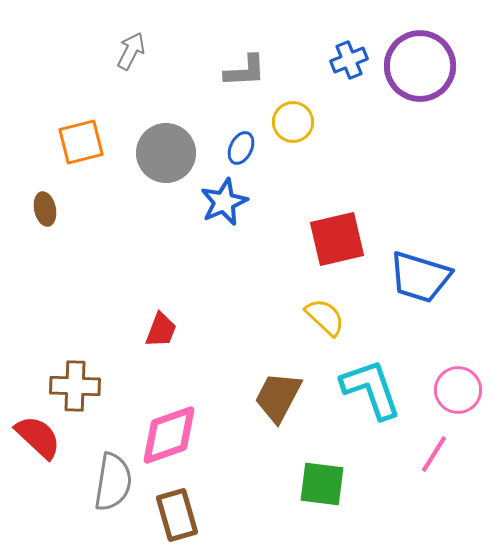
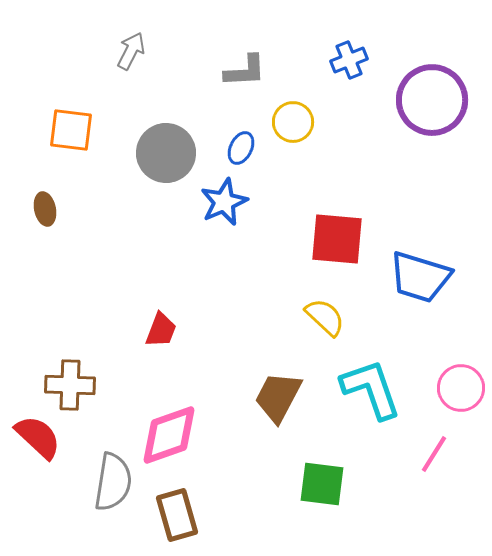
purple circle: moved 12 px right, 34 px down
orange square: moved 10 px left, 12 px up; rotated 21 degrees clockwise
red square: rotated 18 degrees clockwise
brown cross: moved 5 px left, 1 px up
pink circle: moved 3 px right, 2 px up
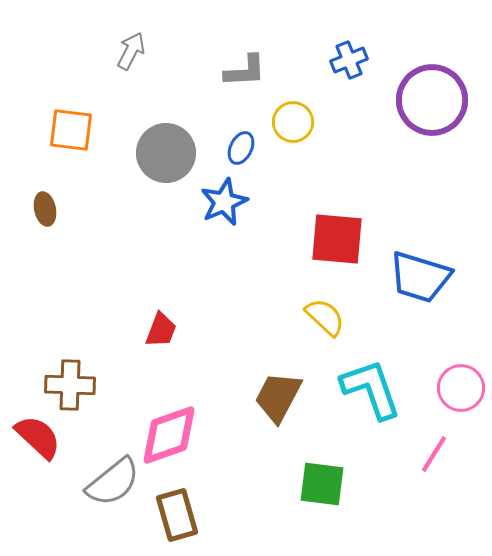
gray semicircle: rotated 42 degrees clockwise
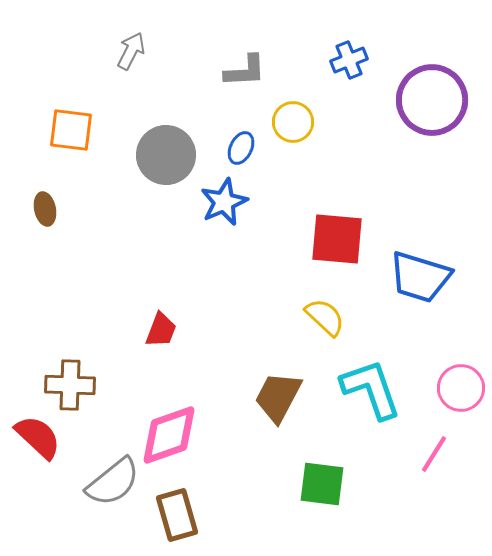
gray circle: moved 2 px down
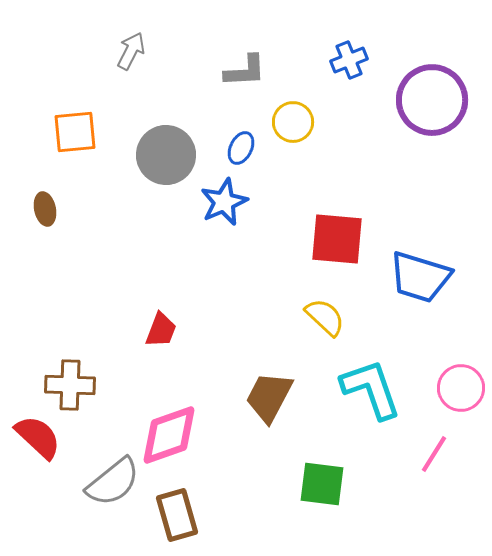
orange square: moved 4 px right, 2 px down; rotated 12 degrees counterclockwise
brown trapezoid: moved 9 px left
